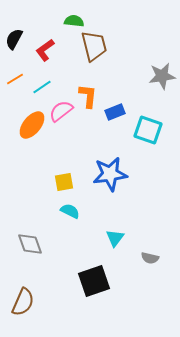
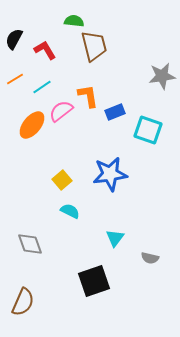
red L-shape: rotated 95 degrees clockwise
orange L-shape: rotated 15 degrees counterclockwise
yellow square: moved 2 px left, 2 px up; rotated 30 degrees counterclockwise
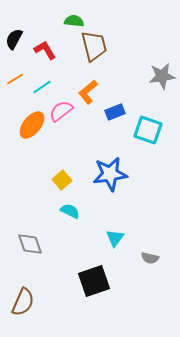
orange L-shape: moved 4 px up; rotated 120 degrees counterclockwise
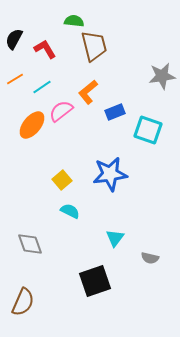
red L-shape: moved 1 px up
black square: moved 1 px right
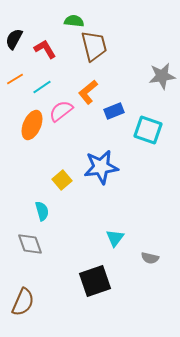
blue rectangle: moved 1 px left, 1 px up
orange ellipse: rotated 16 degrees counterclockwise
blue star: moved 9 px left, 7 px up
cyan semicircle: moved 28 px left; rotated 48 degrees clockwise
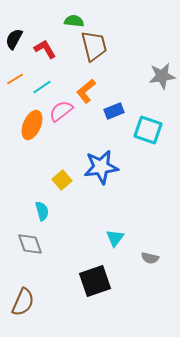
orange L-shape: moved 2 px left, 1 px up
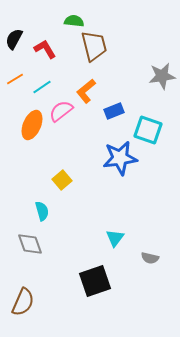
blue star: moved 19 px right, 9 px up
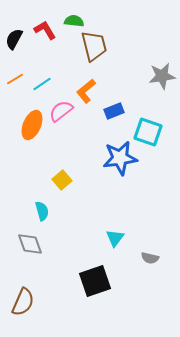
red L-shape: moved 19 px up
cyan line: moved 3 px up
cyan square: moved 2 px down
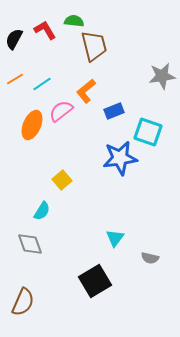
cyan semicircle: rotated 48 degrees clockwise
black square: rotated 12 degrees counterclockwise
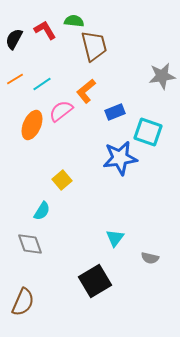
blue rectangle: moved 1 px right, 1 px down
